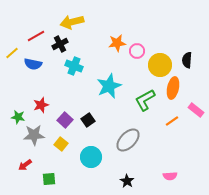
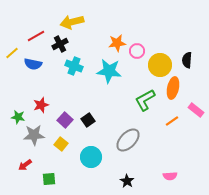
cyan star: moved 15 px up; rotated 30 degrees clockwise
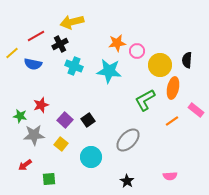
green star: moved 2 px right, 1 px up
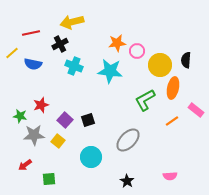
red line: moved 5 px left, 3 px up; rotated 18 degrees clockwise
black semicircle: moved 1 px left
cyan star: moved 1 px right
black square: rotated 16 degrees clockwise
yellow square: moved 3 px left, 3 px up
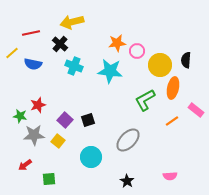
black cross: rotated 21 degrees counterclockwise
red star: moved 3 px left
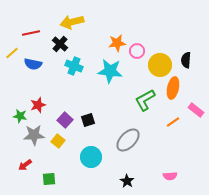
orange line: moved 1 px right, 1 px down
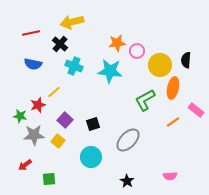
yellow line: moved 42 px right, 39 px down
black square: moved 5 px right, 4 px down
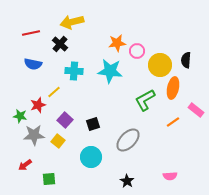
cyan cross: moved 5 px down; rotated 18 degrees counterclockwise
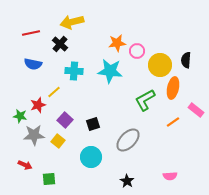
red arrow: rotated 120 degrees counterclockwise
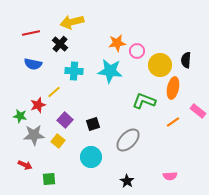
green L-shape: moved 1 px left, 1 px down; rotated 50 degrees clockwise
pink rectangle: moved 2 px right, 1 px down
